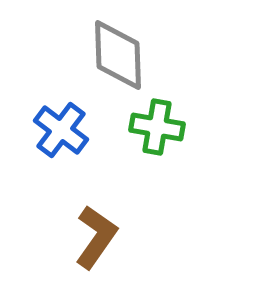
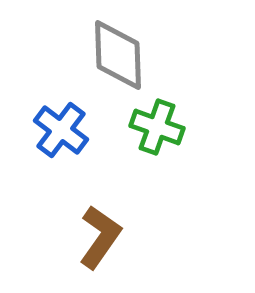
green cross: rotated 10 degrees clockwise
brown L-shape: moved 4 px right
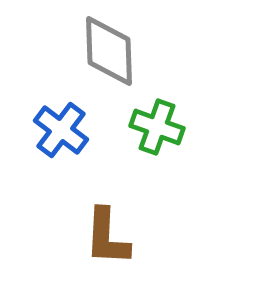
gray diamond: moved 9 px left, 4 px up
brown L-shape: moved 7 px right; rotated 148 degrees clockwise
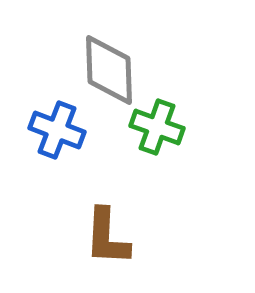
gray diamond: moved 19 px down
blue cross: moved 4 px left; rotated 16 degrees counterclockwise
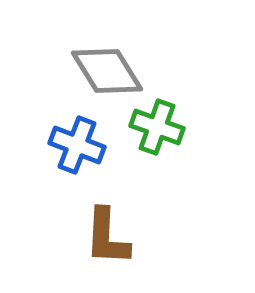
gray diamond: moved 2 px left, 1 px down; rotated 30 degrees counterclockwise
blue cross: moved 20 px right, 15 px down
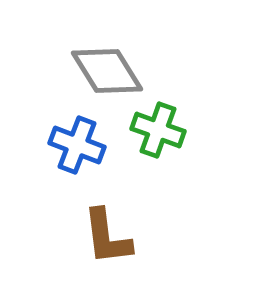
green cross: moved 1 px right, 3 px down
brown L-shape: rotated 10 degrees counterclockwise
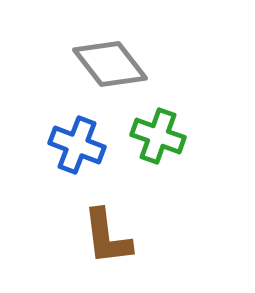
gray diamond: moved 3 px right, 7 px up; rotated 6 degrees counterclockwise
green cross: moved 6 px down
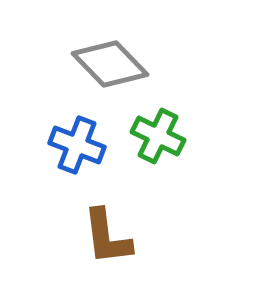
gray diamond: rotated 6 degrees counterclockwise
green cross: rotated 6 degrees clockwise
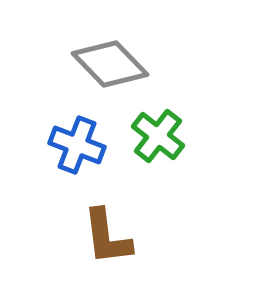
green cross: rotated 12 degrees clockwise
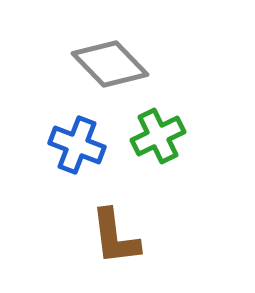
green cross: rotated 26 degrees clockwise
brown L-shape: moved 8 px right
